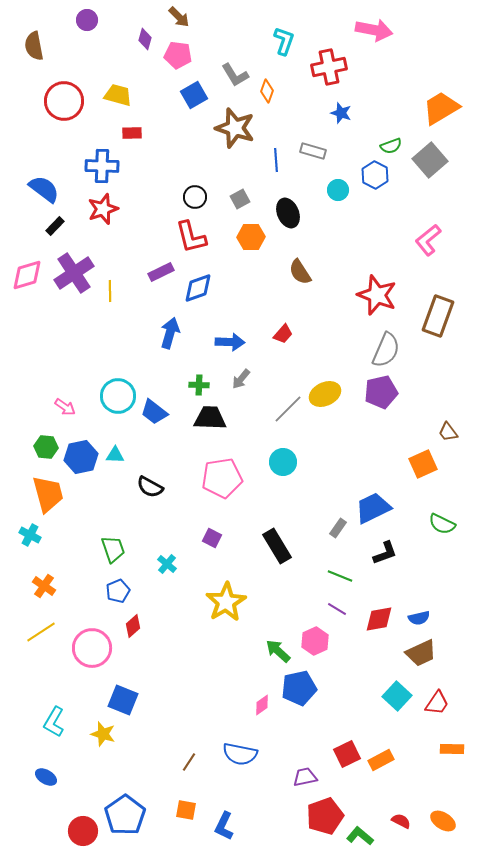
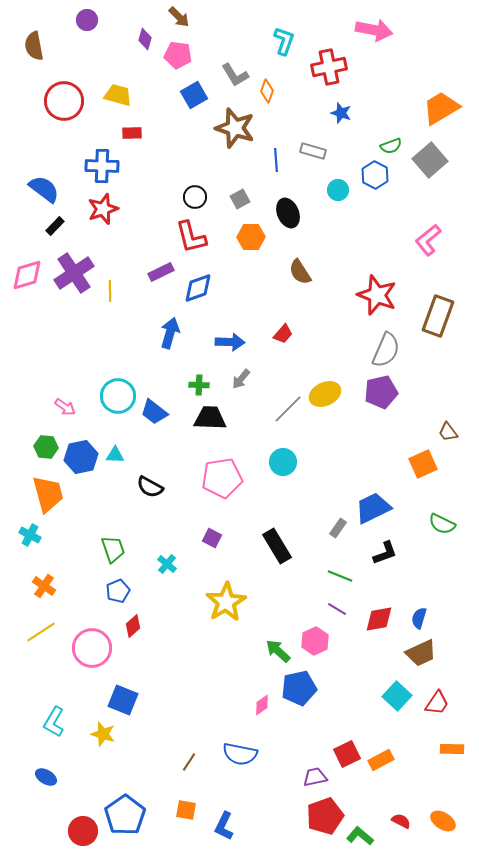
blue semicircle at (419, 618): rotated 120 degrees clockwise
purple trapezoid at (305, 777): moved 10 px right
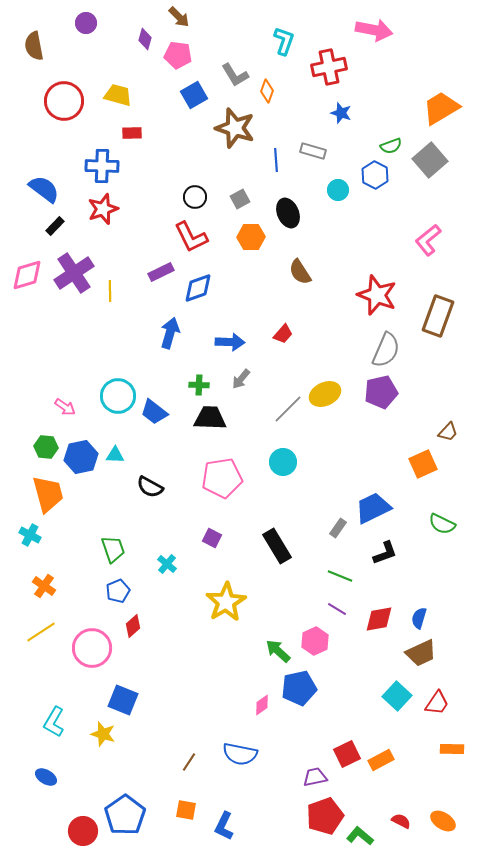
purple circle at (87, 20): moved 1 px left, 3 px down
red L-shape at (191, 237): rotated 12 degrees counterclockwise
brown trapezoid at (448, 432): rotated 100 degrees counterclockwise
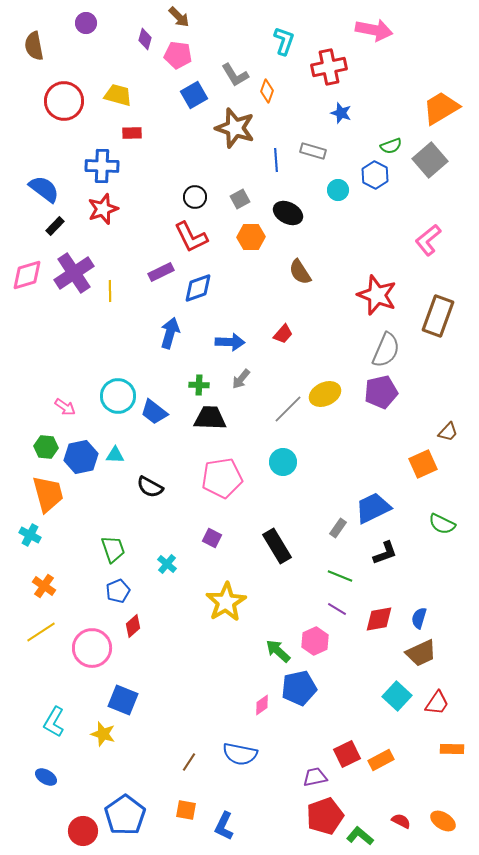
black ellipse at (288, 213): rotated 40 degrees counterclockwise
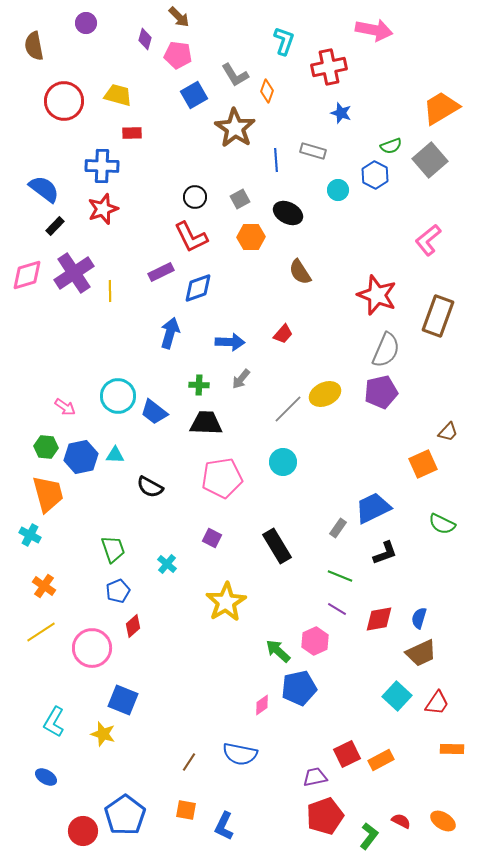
brown star at (235, 128): rotated 15 degrees clockwise
black trapezoid at (210, 418): moved 4 px left, 5 px down
green L-shape at (360, 836): moved 9 px right; rotated 88 degrees clockwise
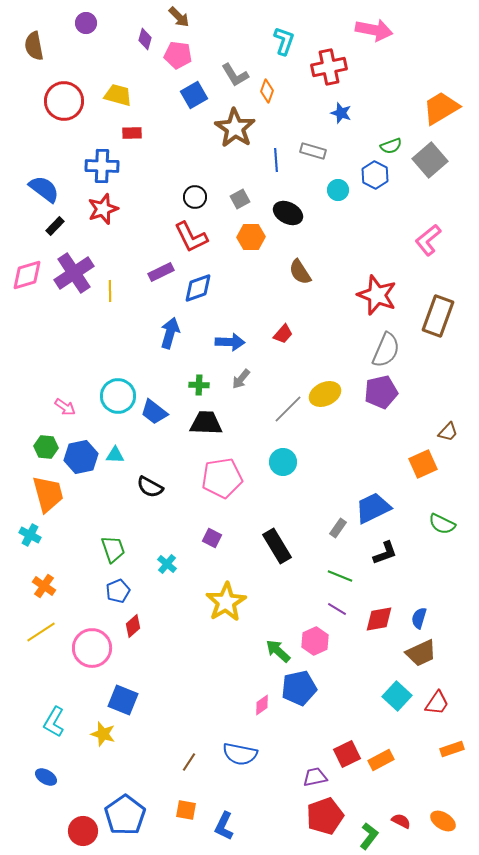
orange rectangle at (452, 749): rotated 20 degrees counterclockwise
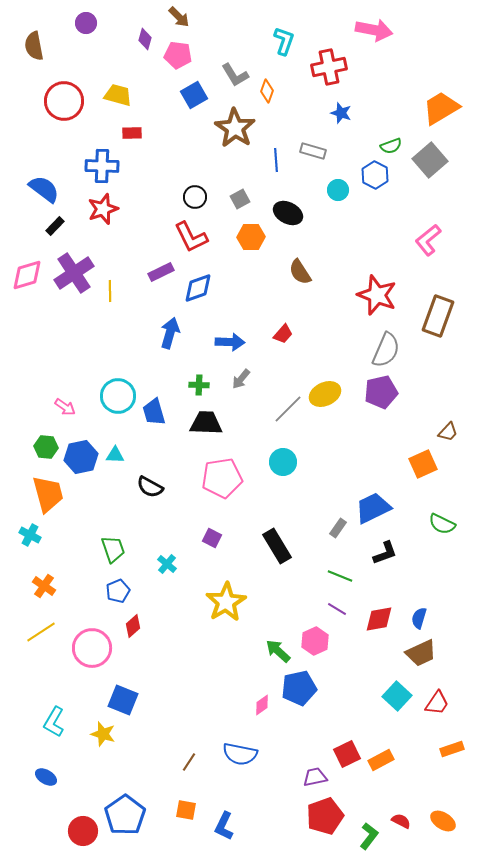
blue trapezoid at (154, 412): rotated 36 degrees clockwise
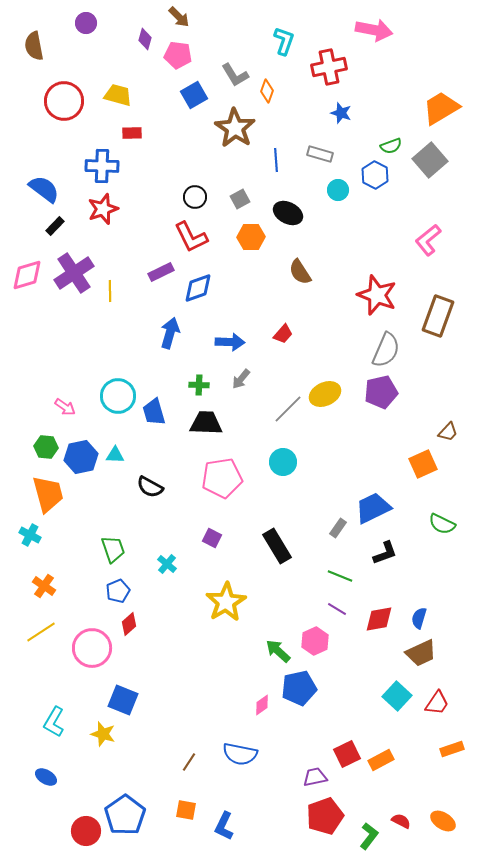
gray rectangle at (313, 151): moved 7 px right, 3 px down
red diamond at (133, 626): moved 4 px left, 2 px up
red circle at (83, 831): moved 3 px right
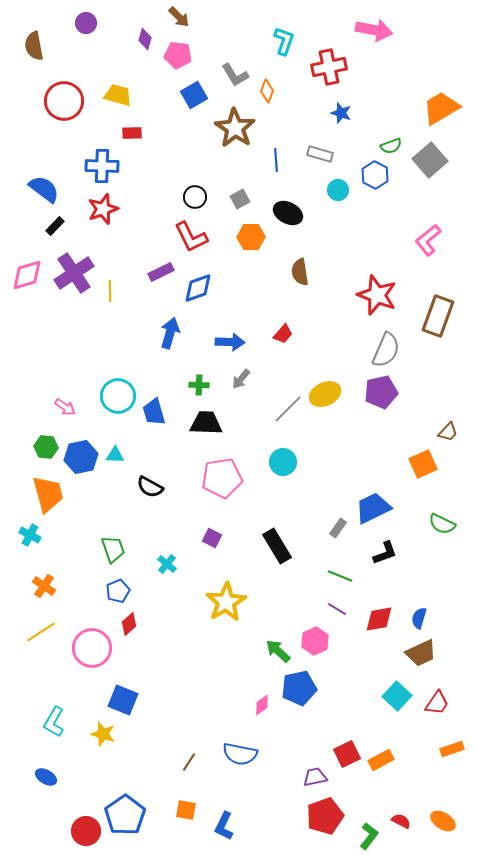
brown semicircle at (300, 272): rotated 24 degrees clockwise
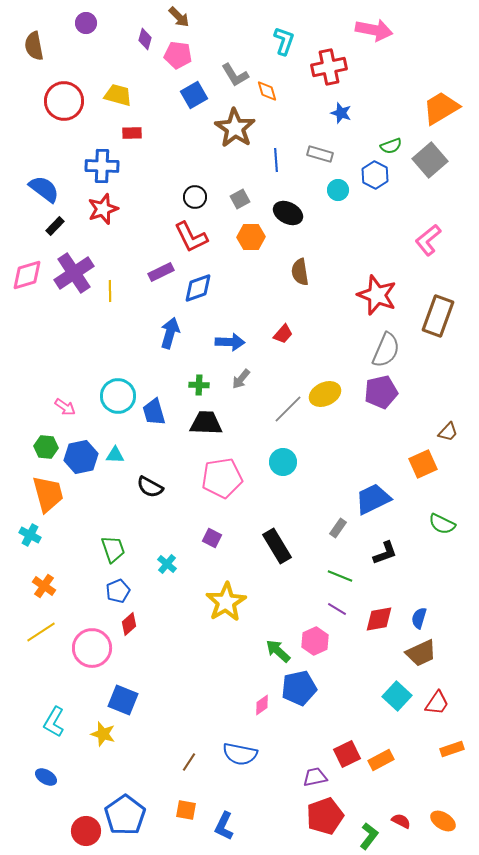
orange diamond at (267, 91): rotated 35 degrees counterclockwise
blue trapezoid at (373, 508): moved 9 px up
